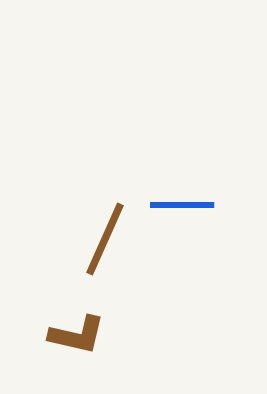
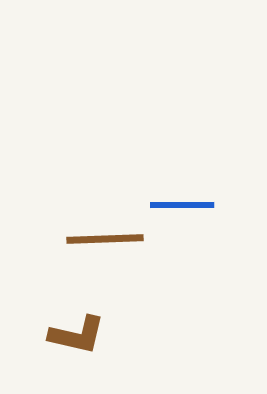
brown line: rotated 64 degrees clockwise
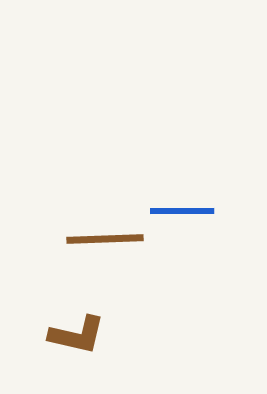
blue line: moved 6 px down
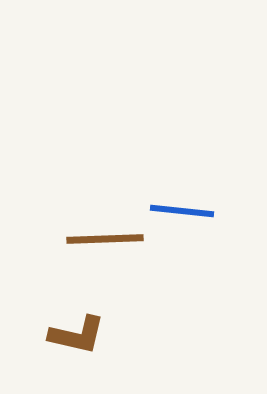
blue line: rotated 6 degrees clockwise
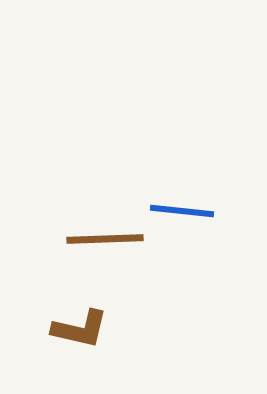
brown L-shape: moved 3 px right, 6 px up
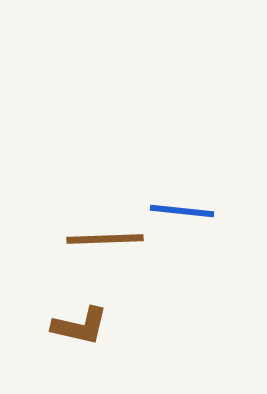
brown L-shape: moved 3 px up
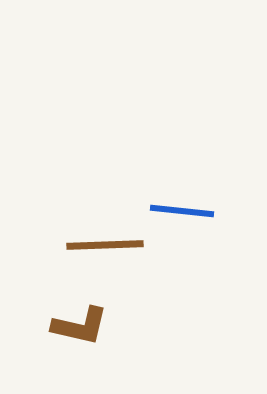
brown line: moved 6 px down
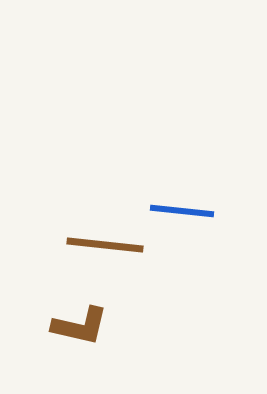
brown line: rotated 8 degrees clockwise
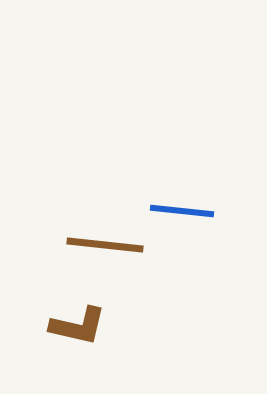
brown L-shape: moved 2 px left
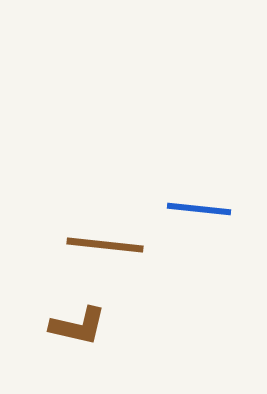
blue line: moved 17 px right, 2 px up
